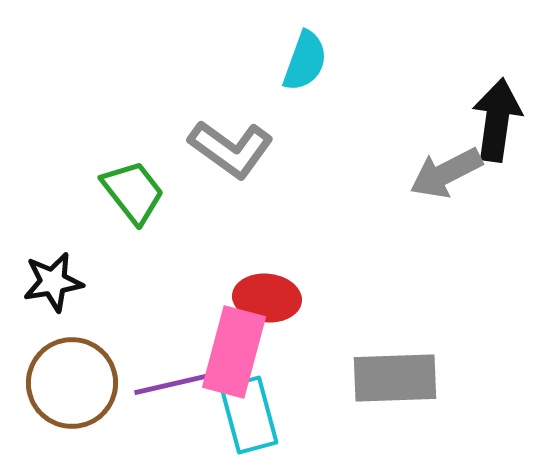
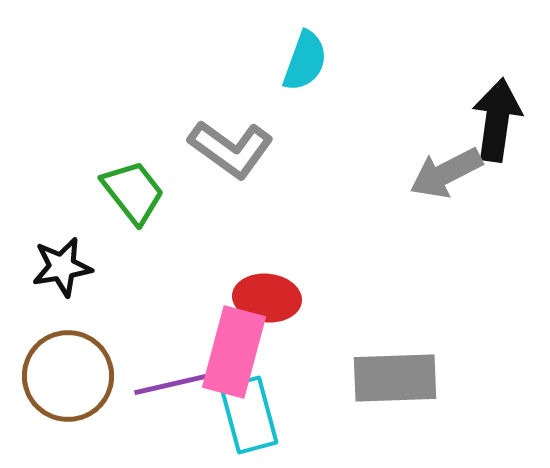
black star: moved 9 px right, 15 px up
brown circle: moved 4 px left, 7 px up
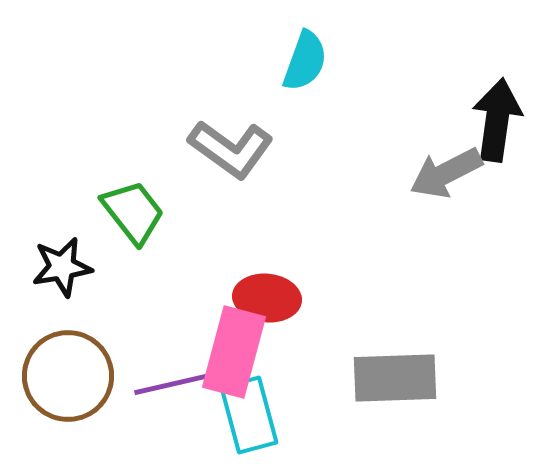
green trapezoid: moved 20 px down
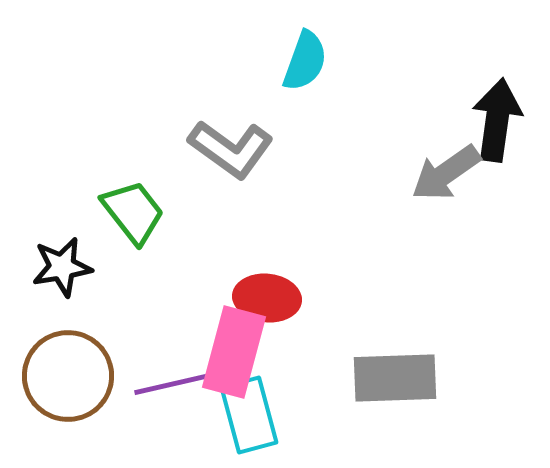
gray arrow: rotated 8 degrees counterclockwise
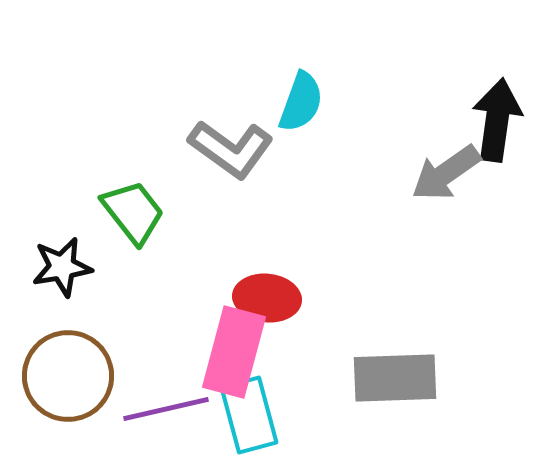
cyan semicircle: moved 4 px left, 41 px down
purple line: moved 11 px left, 26 px down
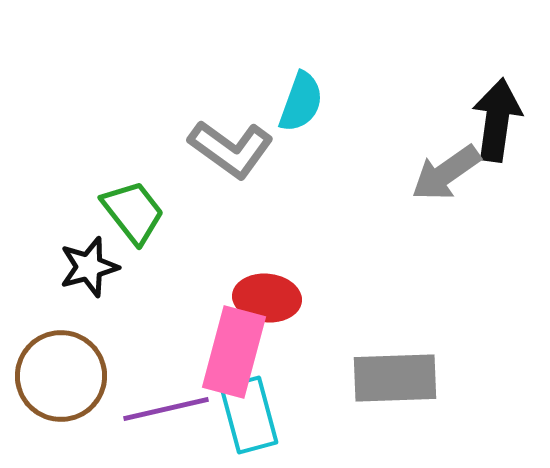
black star: moved 27 px right; rotated 6 degrees counterclockwise
brown circle: moved 7 px left
